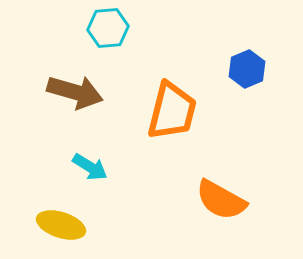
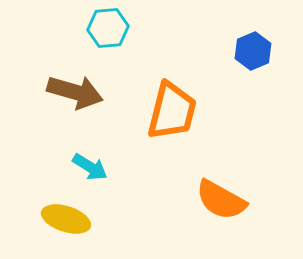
blue hexagon: moved 6 px right, 18 px up
yellow ellipse: moved 5 px right, 6 px up
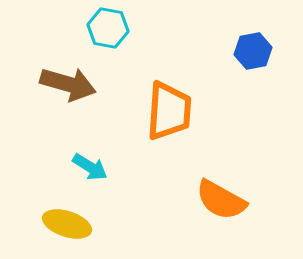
cyan hexagon: rotated 15 degrees clockwise
blue hexagon: rotated 12 degrees clockwise
brown arrow: moved 7 px left, 8 px up
orange trapezoid: moved 3 px left; rotated 10 degrees counterclockwise
yellow ellipse: moved 1 px right, 5 px down
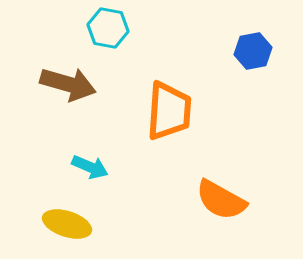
cyan arrow: rotated 9 degrees counterclockwise
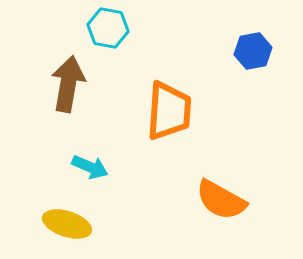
brown arrow: rotated 96 degrees counterclockwise
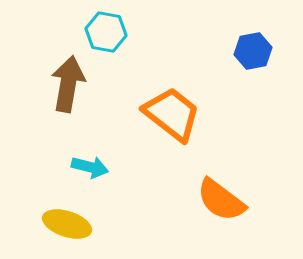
cyan hexagon: moved 2 px left, 4 px down
orange trapezoid: moved 3 px right, 3 px down; rotated 56 degrees counterclockwise
cyan arrow: rotated 9 degrees counterclockwise
orange semicircle: rotated 8 degrees clockwise
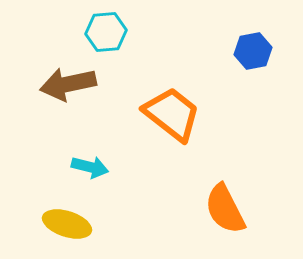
cyan hexagon: rotated 15 degrees counterclockwise
brown arrow: rotated 112 degrees counterclockwise
orange semicircle: moved 4 px right, 9 px down; rotated 26 degrees clockwise
